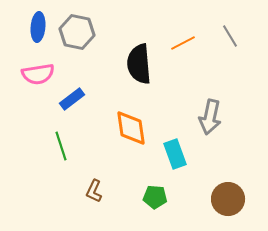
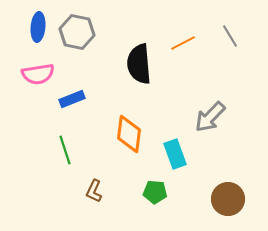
blue rectangle: rotated 15 degrees clockwise
gray arrow: rotated 32 degrees clockwise
orange diamond: moved 2 px left, 6 px down; rotated 15 degrees clockwise
green line: moved 4 px right, 4 px down
green pentagon: moved 5 px up
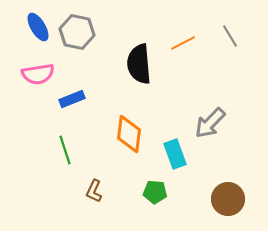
blue ellipse: rotated 36 degrees counterclockwise
gray arrow: moved 6 px down
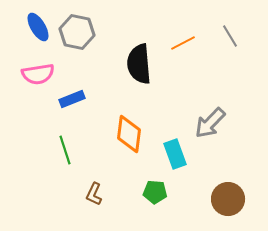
brown L-shape: moved 3 px down
